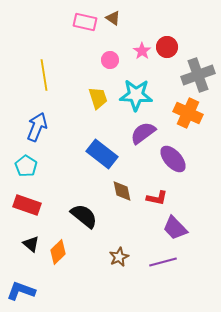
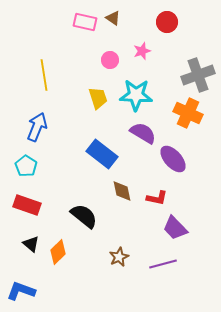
red circle: moved 25 px up
pink star: rotated 18 degrees clockwise
purple semicircle: rotated 68 degrees clockwise
purple line: moved 2 px down
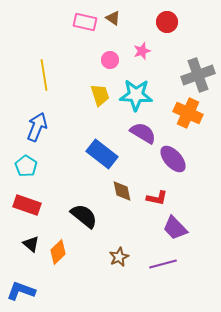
yellow trapezoid: moved 2 px right, 3 px up
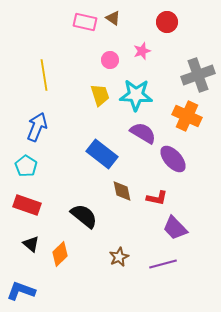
orange cross: moved 1 px left, 3 px down
orange diamond: moved 2 px right, 2 px down
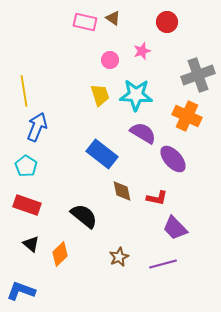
yellow line: moved 20 px left, 16 px down
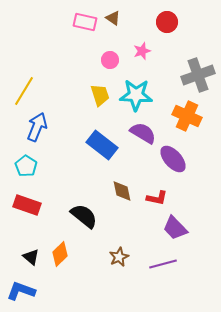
yellow line: rotated 40 degrees clockwise
blue rectangle: moved 9 px up
black triangle: moved 13 px down
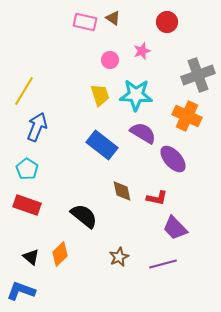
cyan pentagon: moved 1 px right, 3 px down
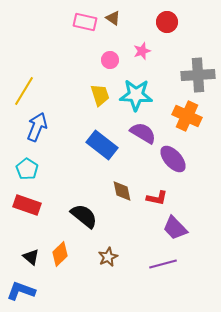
gray cross: rotated 16 degrees clockwise
brown star: moved 11 px left
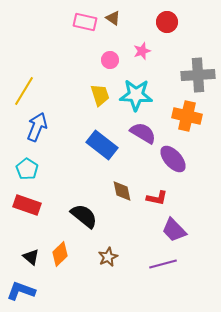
orange cross: rotated 12 degrees counterclockwise
purple trapezoid: moved 1 px left, 2 px down
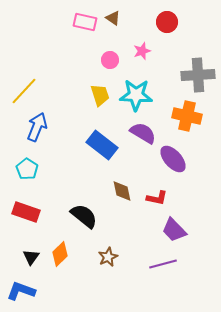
yellow line: rotated 12 degrees clockwise
red rectangle: moved 1 px left, 7 px down
black triangle: rotated 24 degrees clockwise
